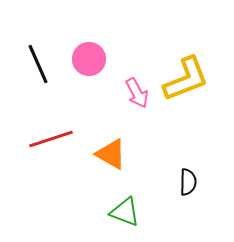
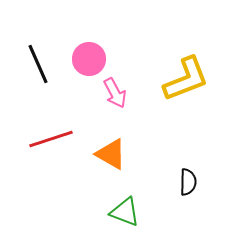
pink arrow: moved 22 px left
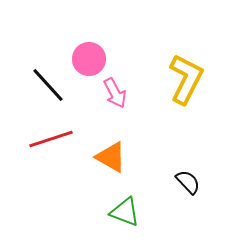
black line: moved 10 px right, 21 px down; rotated 18 degrees counterclockwise
yellow L-shape: rotated 42 degrees counterclockwise
orange triangle: moved 3 px down
black semicircle: rotated 44 degrees counterclockwise
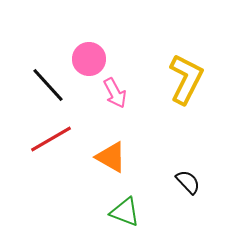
red line: rotated 12 degrees counterclockwise
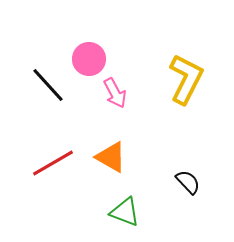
red line: moved 2 px right, 24 px down
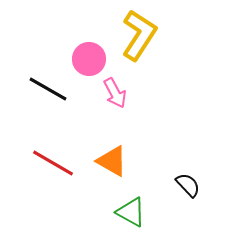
yellow L-shape: moved 47 px left, 44 px up; rotated 6 degrees clockwise
black line: moved 4 px down; rotated 18 degrees counterclockwise
orange triangle: moved 1 px right, 4 px down
red line: rotated 60 degrees clockwise
black semicircle: moved 3 px down
green triangle: moved 6 px right; rotated 8 degrees clockwise
